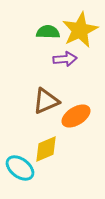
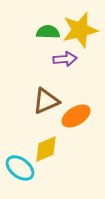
yellow star: rotated 12 degrees clockwise
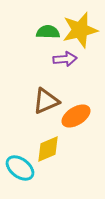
yellow diamond: moved 2 px right
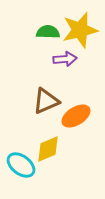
cyan ellipse: moved 1 px right, 3 px up
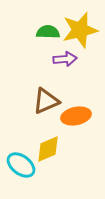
orange ellipse: rotated 20 degrees clockwise
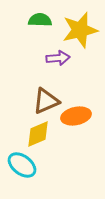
green semicircle: moved 8 px left, 12 px up
purple arrow: moved 7 px left, 1 px up
yellow diamond: moved 10 px left, 15 px up
cyan ellipse: moved 1 px right
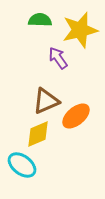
purple arrow: rotated 120 degrees counterclockwise
orange ellipse: rotated 28 degrees counterclockwise
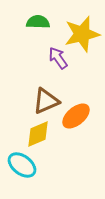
green semicircle: moved 2 px left, 2 px down
yellow star: moved 2 px right, 4 px down
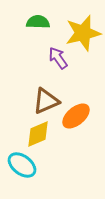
yellow star: moved 1 px right, 1 px up
